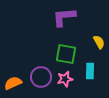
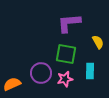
purple L-shape: moved 5 px right, 6 px down
yellow semicircle: moved 1 px left
purple circle: moved 4 px up
orange semicircle: moved 1 px left, 1 px down
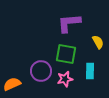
purple circle: moved 2 px up
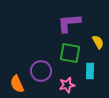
green square: moved 4 px right, 1 px up
pink star: moved 2 px right, 6 px down
orange semicircle: moved 5 px right; rotated 90 degrees counterclockwise
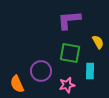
purple L-shape: moved 3 px up
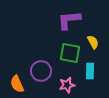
yellow semicircle: moved 5 px left
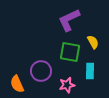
purple L-shape: rotated 20 degrees counterclockwise
green square: moved 1 px up
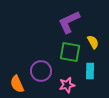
purple L-shape: moved 2 px down
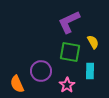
pink star: rotated 21 degrees counterclockwise
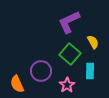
green square: moved 2 px down; rotated 30 degrees clockwise
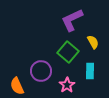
purple L-shape: moved 3 px right, 2 px up
green square: moved 2 px left, 2 px up
orange semicircle: moved 2 px down
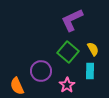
yellow semicircle: moved 7 px down
